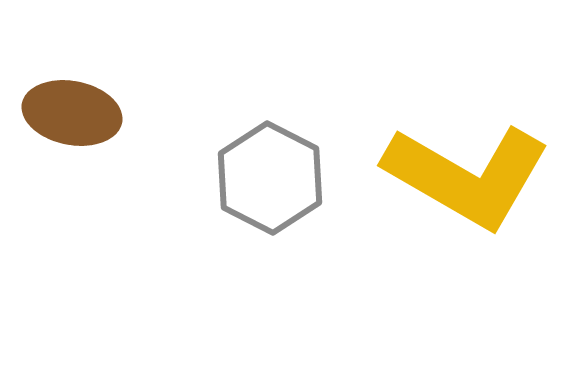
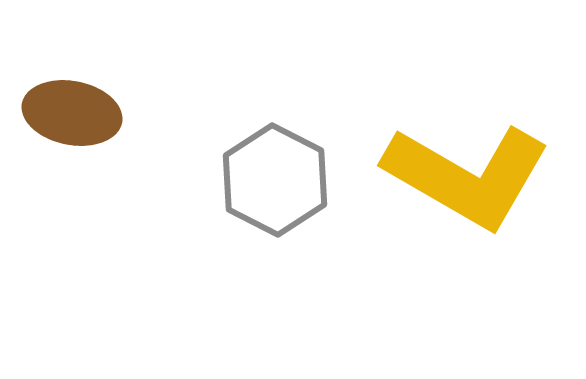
gray hexagon: moved 5 px right, 2 px down
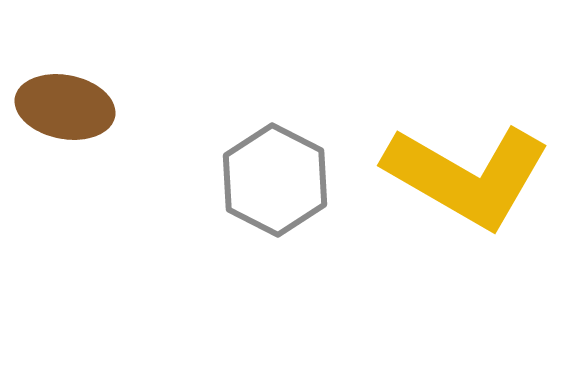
brown ellipse: moved 7 px left, 6 px up
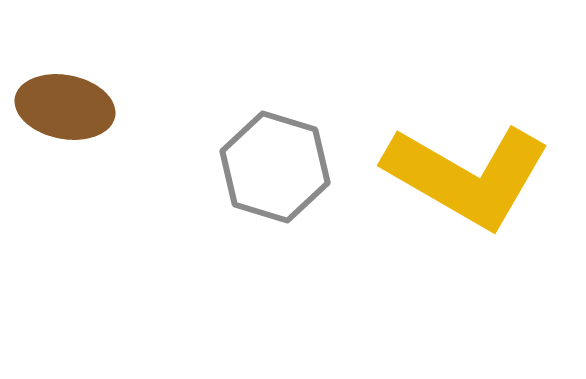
gray hexagon: moved 13 px up; rotated 10 degrees counterclockwise
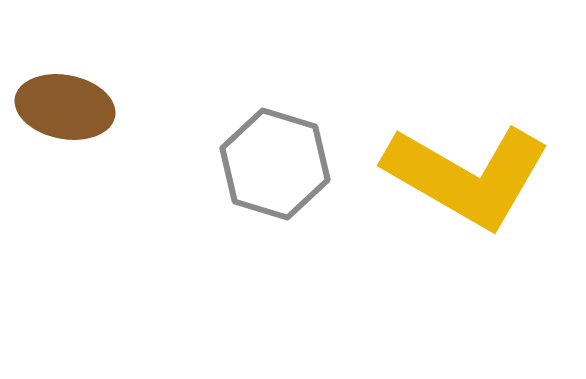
gray hexagon: moved 3 px up
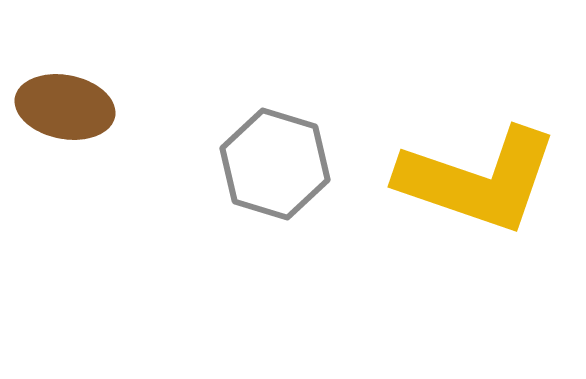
yellow L-shape: moved 11 px right, 4 px down; rotated 11 degrees counterclockwise
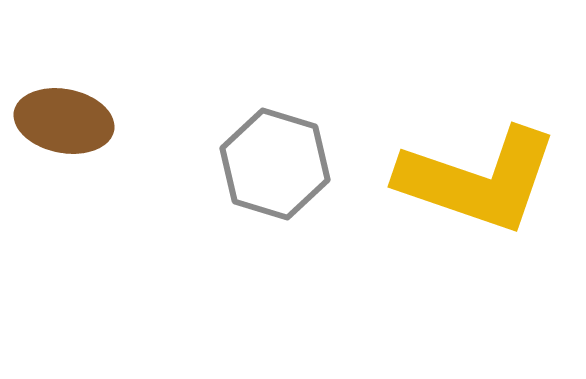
brown ellipse: moved 1 px left, 14 px down
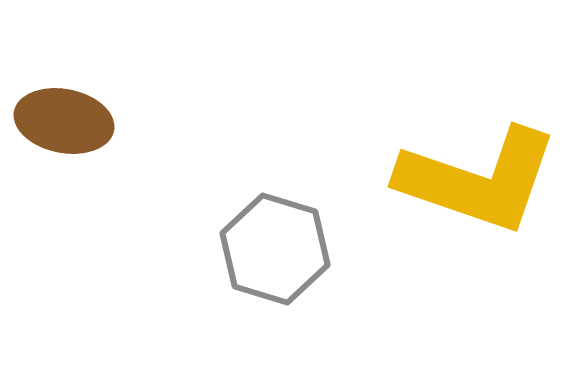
gray hexagon: moved 85 px down
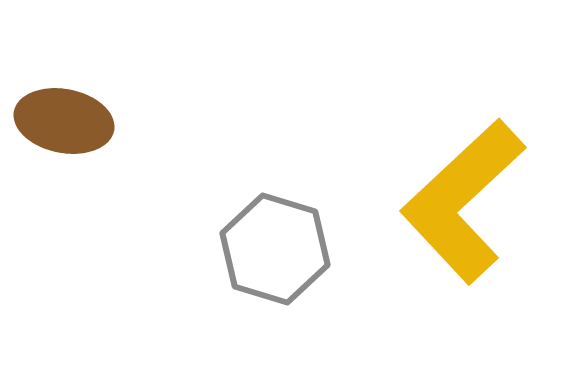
yellow L-shape: moved 15 px left, 21 px down; rotated 118 degrees clockwise
